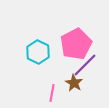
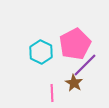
pink pentagon: moved 1 px left
cyan hexagon: moved 3 px right
pink line: rotated 12 degrees counterclockwise
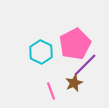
brown star: rotated 18 degrees clockwise
pink line: moved 1 px left, 2 px up; rotated 18 degrees counterclockwise
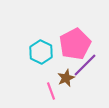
brown star: moved 8 px left, 5 px up
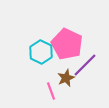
pink pentagon: moved 8 px left; rotated 20 degrees counterclockwise
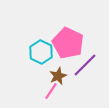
pink pentagon: moved 1 px right, 1 px up
brown star: moved 8 px left, 2 px up
pink line: rotated 54 degrees clockwise
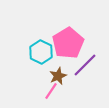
pink pentagon: rotated 16 degrees clockwise
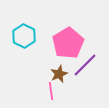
cyan hexagon: moved 17 px left, 16 px up
brown star: moved 1 px right, 2 px up
pink line: rotated 42 degrees counterclockwise
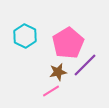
cyan hexagon: moved 1 px right
brown star: moved 1 px left, 2 px up; rotated 12 degrees clockwise
pink line: rotated 66 degrees clockwise
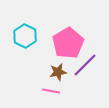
pink line: rotated 42 degrees clockwise
